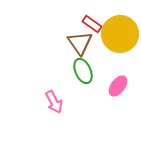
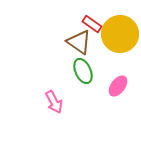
brown triangle: moved 1 px left, 1 px up; rotated 20 degrees counterclockwise
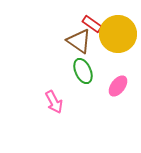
yellow circle: moved 2 px left
brown triangle: moved 1 px up
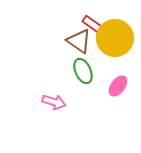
yellow circle: moved 3 px left, 4 px down
pink arrow: rotated 45 degrees counterclockwise
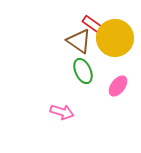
pink arrow: moved 8 px right, 10 px down
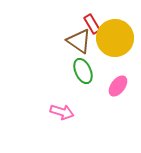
red rectangle: rotated 24 degrees clockwise
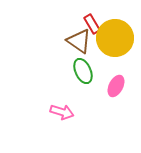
pink ellipse: moved 2 px left; rotated 10 degrees counterclockwise
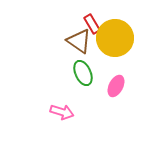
green ellipse: moved 2 px down
